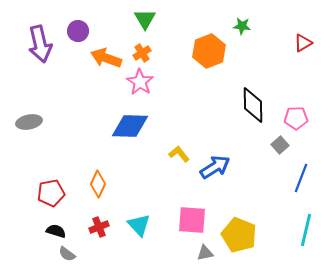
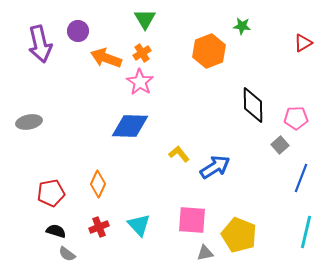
cyan line: moved 2 px down
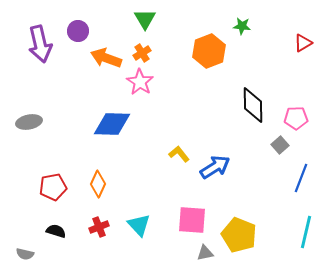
blue diamond: moved 18 px left, 2 px up
red pentagon: moved 2 px right, 6 px up
gray semicircle: moved 42 px left; rotated 24 degrees counterclockwise
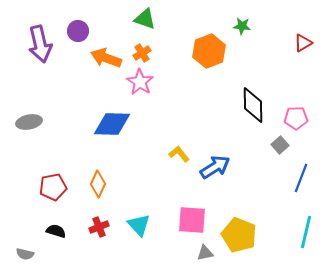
green triangle: rotated 40 degrees counterclockwise
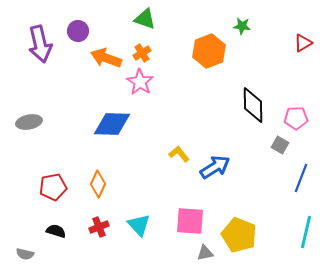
gray square: rotated 18 degrees counterclockwise
pink square: moved 2 px left, 1 px down
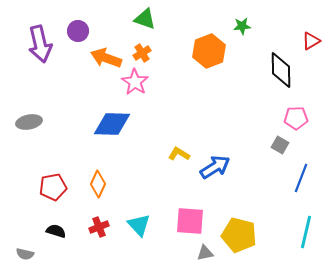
green star: rotated 12 degrees counterclockwise
red triangle: moved 8 px right, 2 px up
pink star: moved 5 px left
black diamond: moved 28 px right, 35 px up
yellow L-shape: rotated 20 degrees counterclockwise
yellow pentagon: rotated 8 degrees counterclockwise
